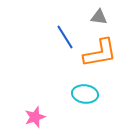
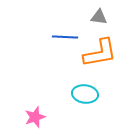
blue line: rotated 55 degrees counterclockwise
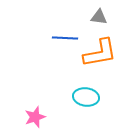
blue line: moved 1 px down
cyan ellipse: moved 1 px right, 3 px down
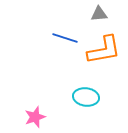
gray triangle: moved 3 px up; rotated 12 degrees counterclockwise
blue line: rotated 15 degrees clockwise
orange L-shape: moved 4 px right, 3 px up
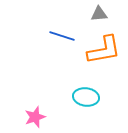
blue line: moved 3 px left, 2 px up
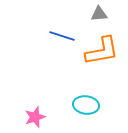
orange L-shape: moved 2 px left, 1 px down
cyan ellipse: moved 8 px down
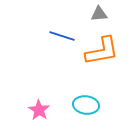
pink star: moved 4 px right, 7 px up; rotated 20 degrees counterclockwise
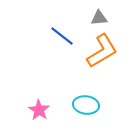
gray triangle: moved 4 px down
blue line: rotated 20 degrees clockwise
orange L-shape: rotated 21 degrees counterclockwise
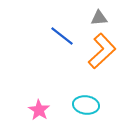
orange L-shape: rotated 12 degrees counterclockwise
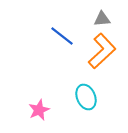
gray triangle: moved 3 px right, 1 px down
cyan ellipse: moved 8 px up; rotated 60 degrees clockwise
pink star: rotated 15 degrees clockwise
